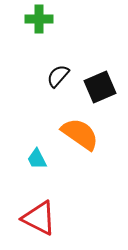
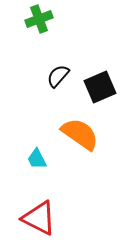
green cross: rotated 20 degrees counterclockwise
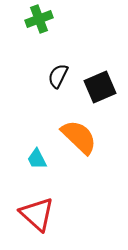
black semicircle: rotated 15 degrees counterclockwise
orange semicircle: moved 1 px left, 3 px down; rotated 9 degrees clockwise
red triangle: moved 2 px left, 4 px up; rotated 15 degrees clockwise
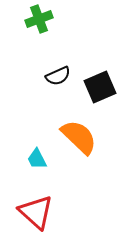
black semicircle: rotated 140 degrees counterclockwise
red triangle: moved 1 px left, 2 px up
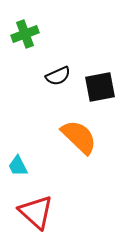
green cross: moved 14 px left, 15 px down
black square: rotated 12 degrees clockwise
cyan trapezoid: moved 19 px left, 7 px down
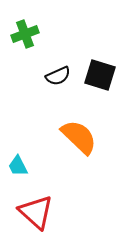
black square: moved 12 px up; rotated 28 degrees clockwise
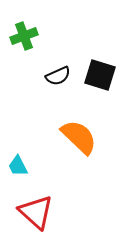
green cross: moved 1 px left, 2 px down
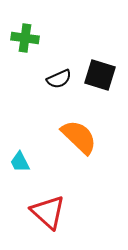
green cross: moved 1 px right, 2 px down; rotated 28 degrees clockwise
black semicircle: moved 1 px right, 3 px down
cyan trapezoid: moved 2 px right, 4 px up
red triangle: moved 12 px right
